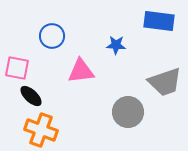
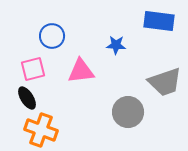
pink square: moved 16 px right, 1 px down; rotated 25 degrees counterclockwise
black ellipse: moved 4 px left, 2 px down; rotated 15 degrees clockwise
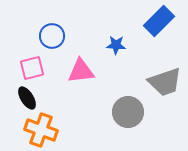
blue rectangle: rotated 52 degrees counterclockwise
pink square: moved 1 px left, 1 px up
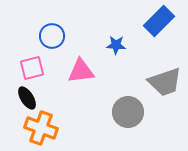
orange cross: moved 2 px up
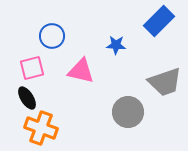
pink triangle: rotated 20 degrees clockwise
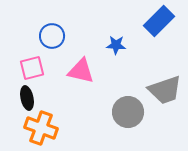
gray trapezoid: moved 8 px down
black ellipse: rotated 20 degrees clockwise
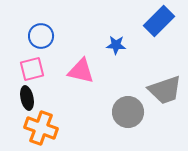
blue circle: moved 11 px left
pink square: moved 1 px down
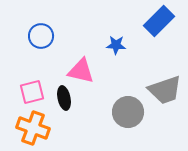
pink square: moved 23 px down
black ellipse: moved 37 px right
orange cross: moved 8 px left
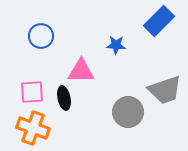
pink triangle: rotated 12 degrees counterclockwise
pink square: rotated 10 degrees clockwise
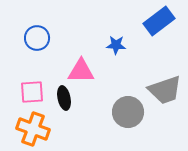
blue rectangle: rotated 8 degrees clockwise
blue circle: moved 4 px left, 2 px down
orange cross: moved 1 px down
